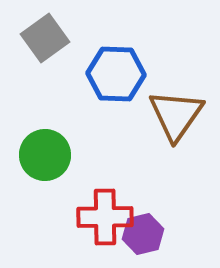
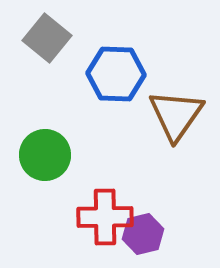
gray square: moved 2 px right; rotated 15 degrees counterclockwise
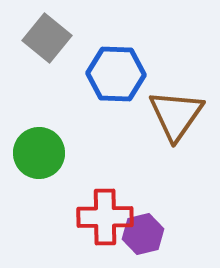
green circle: moved 6 px left, 2 px up
